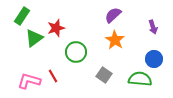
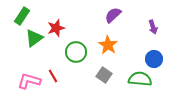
orange star: moved 7 px left, 5 px down
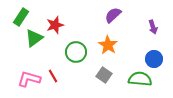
green rectangle: moved 1 px left, 1 px down
red star: moved 1 px left, 3 px up
pink L-shape: moved 2 px up
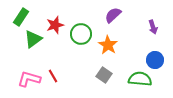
green triangle: moved 1 px left, 1 px down
green circle: moved 5 px right, 18 px up
blue circle: moved 1 px right, 1 px down
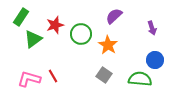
purple semicircle: moved 1 px right, 1 px down
purple arrow: moved 1 px left, 1 px down
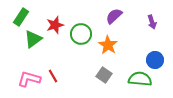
purple arrow: moved 6 px up
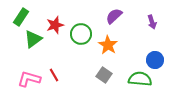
red line: moved 1 px right, 1 px up
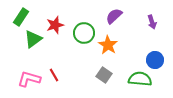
green circle: moved 3 px right, 1 px up
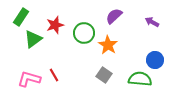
purple arrow: rotated 136 degrees clockwise
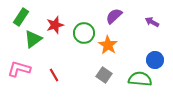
pink L-shape: moved 10 px left, 10 px up
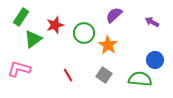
purple semicircle: moved 1 px up
red line: moved 14 px right
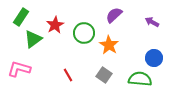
red star: rotated 12 degrees counterclockwise
orange star: moved 1 px right
blue circle: moved 1 px left, 2 px up
